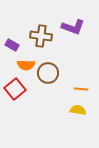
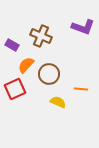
purple L-shape: moved 10 px right
brown cross: rotated 15 degrees clockwise
orange semicircle: rotated 132 degrees clockwise
brown circle: moved 1 px right, 1 px down
red square: rotated 15 degrees clockwise
yellow semicircle: moved 20 px left, 8 px up; rotated 14 degrees clockwise
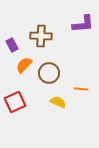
purple L-shape: moved 3 px up; rotated 25 degrees counterclockwise
brown cross: rotated 20 degrees counterclockwise
purple rectangle: rotated 32 degrees clockwise
orange semicircle: moved 2 px left
brown circle: moved 1 px up
red square: moved 13 px down
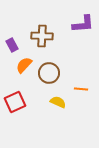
brown cross: moved 1 px right
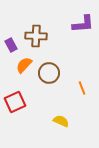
brown cross: moved 6 px left
purple rectangle: moved 1 px left
orange line: moved 1 px right, 1 px up; rotated 64 degrees clockwise
yellow semicircle: moved 3 px right, 19 px down
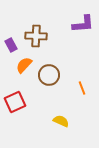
brown circle: moved 2 px down
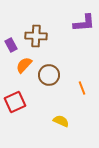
purple L-shape: moved 1 px right, 1 px up
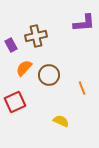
brown cross: rotated 15 degrees counterclockwise
orange semicircle: moved 3 px down
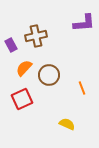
red square: moved 7 px right, 3 px up
yellow semicircle: moved 6 px right, 3 px down
